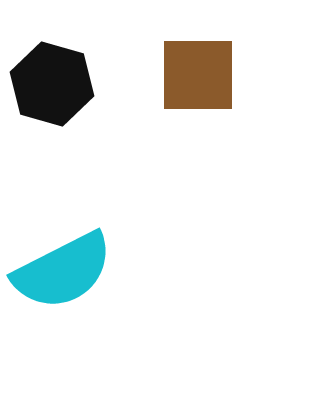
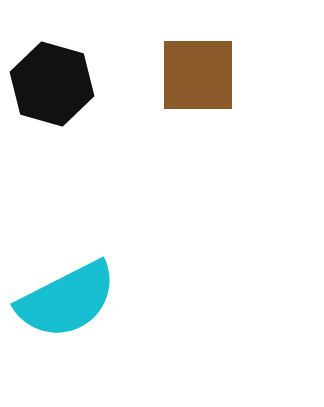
cyan semicircle: moved 4 px right, 29 px down
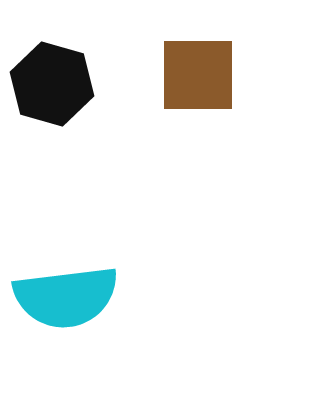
cyan semicircle: moved 1 px left, 3 px up; rotated 20 degrees clockwise
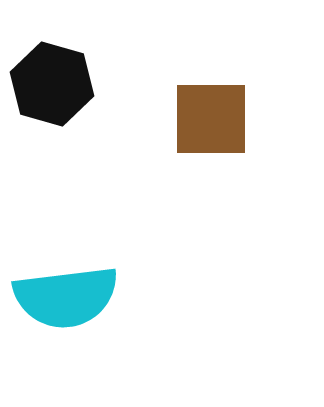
brown square: moved 13 px right, 44 px down
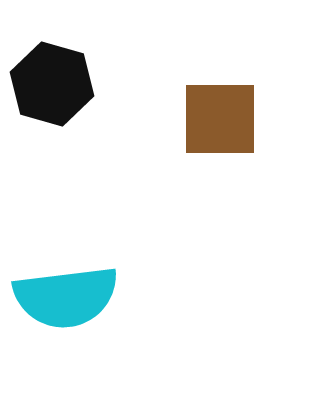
brown square: moved 9 px right
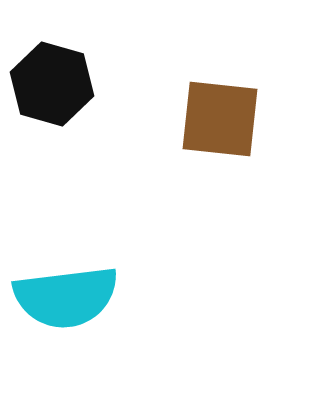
brown square: rotated 6 degrees clockwise
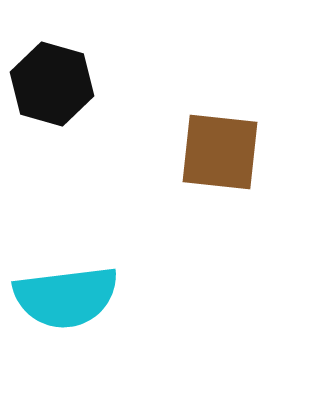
brown square: moved 33 px down
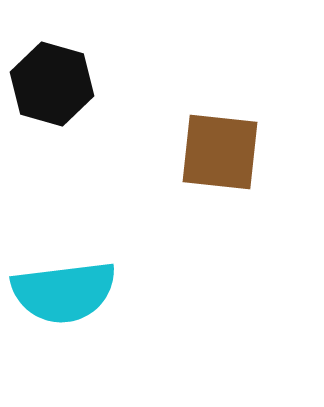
cyan semicircle: moved 2 px left, 5 px up
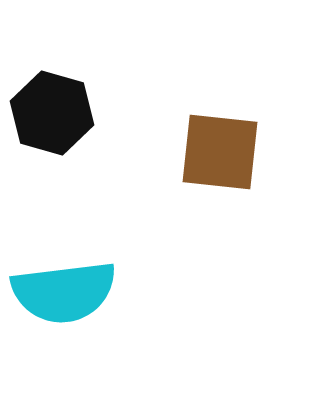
black hexagon: moved 29 px down
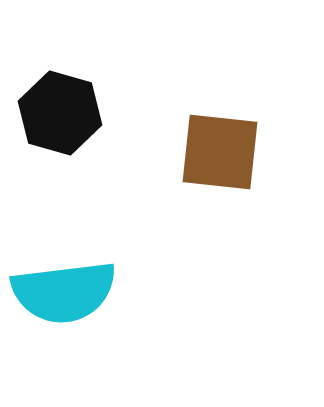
black hexagon: moved 8 px right
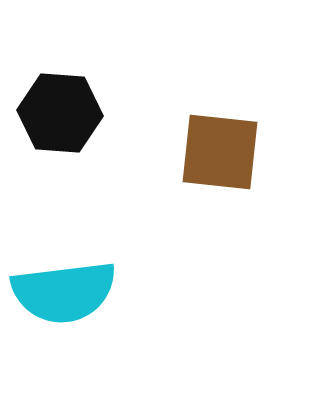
black hexagon: rotated 12 degrees counterclockwise
